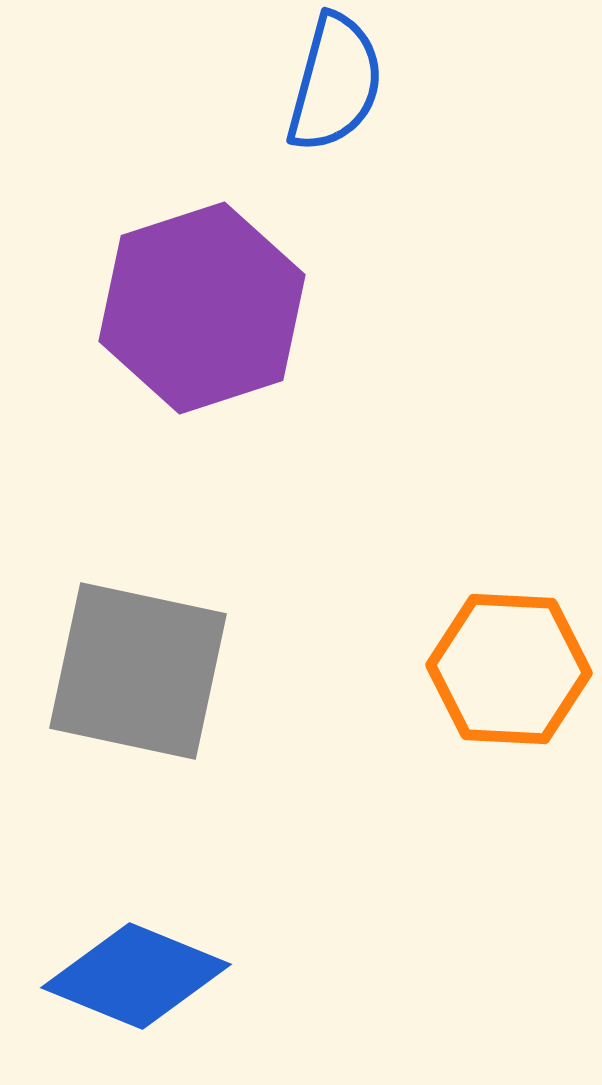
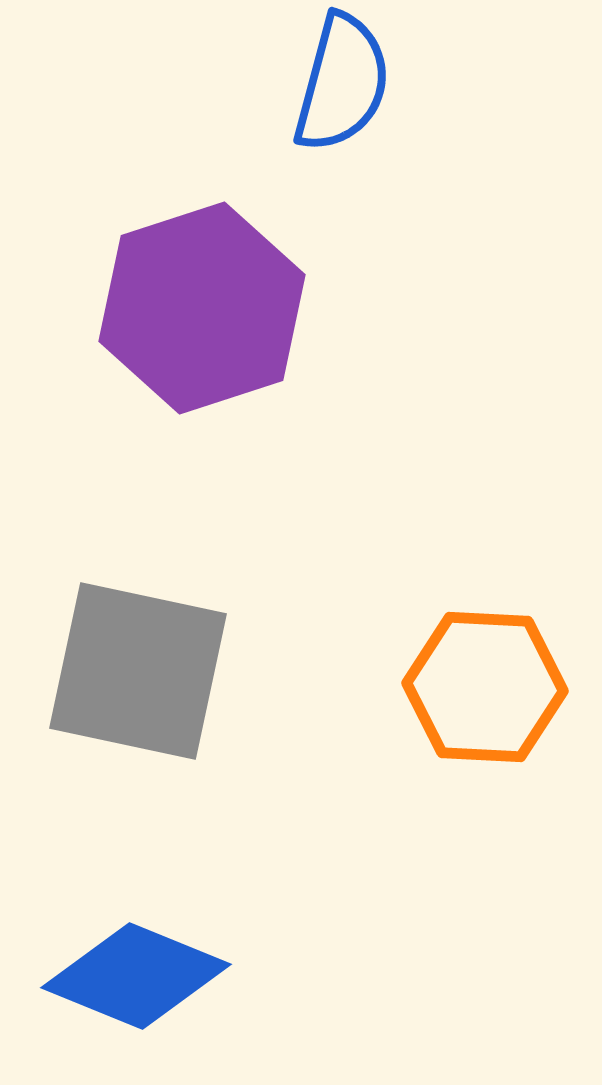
blue semicircle: moved 7 px right
orange hexagon: moved 24 px left, 18 px down
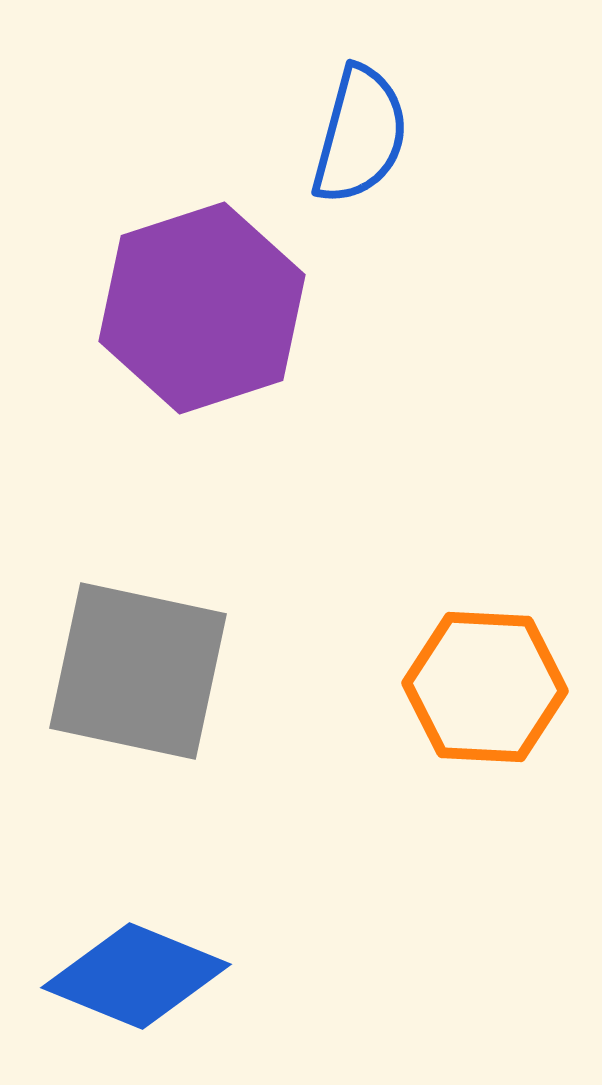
blue semicircle: moved 18 px right, 52 px down
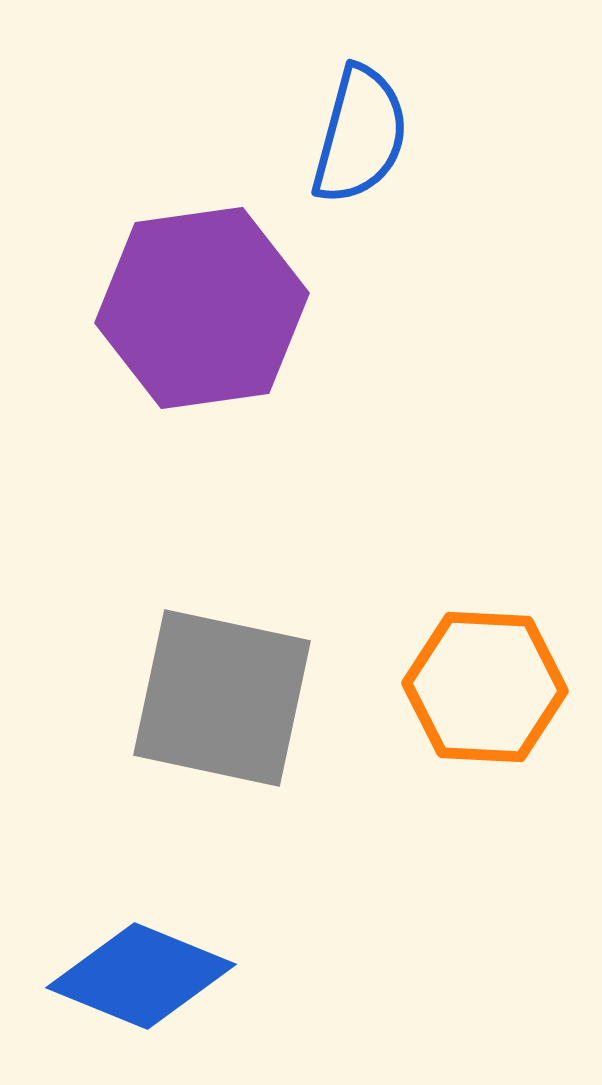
purple hexagon: rotated 10 degrees clockwise
gray square: moved 84 px right, 27 px down
blue diamond: moved 5 px right
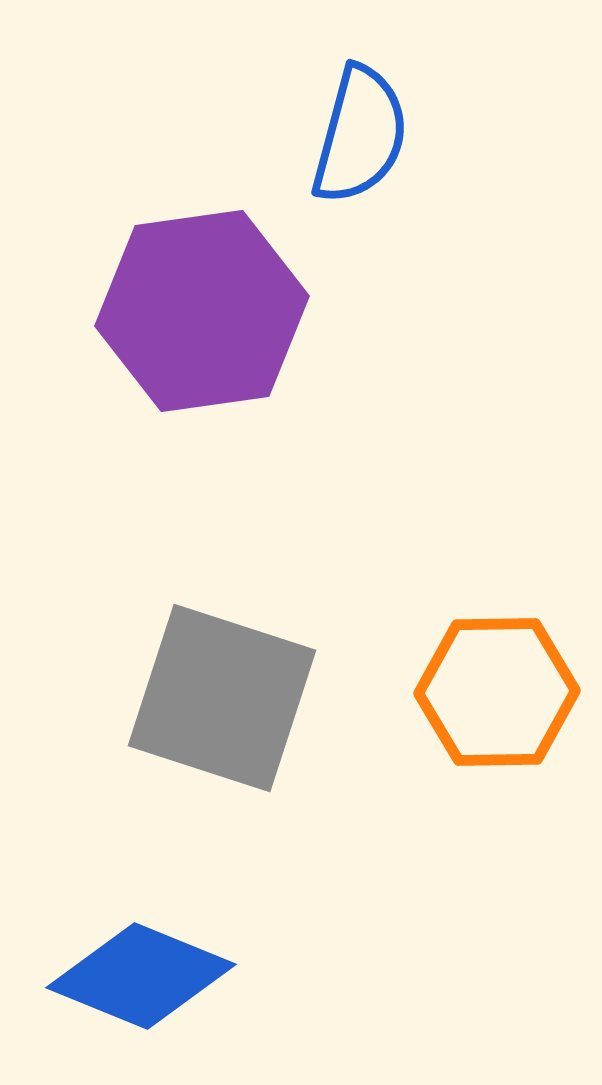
purple hexagon: moved 3 px down
orange hexagon: moved 12 px right, 5 px down; rotated 4 degrees counterclockwise
gray square: rotated 6 degrees clockwise
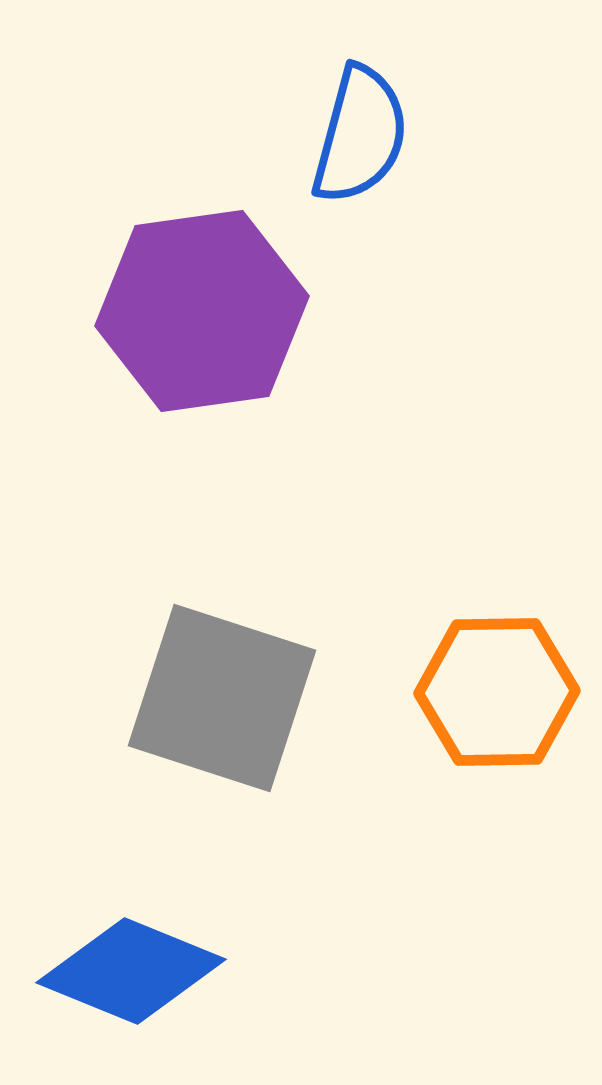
blue diamond: moved 10 px left, 5 px up
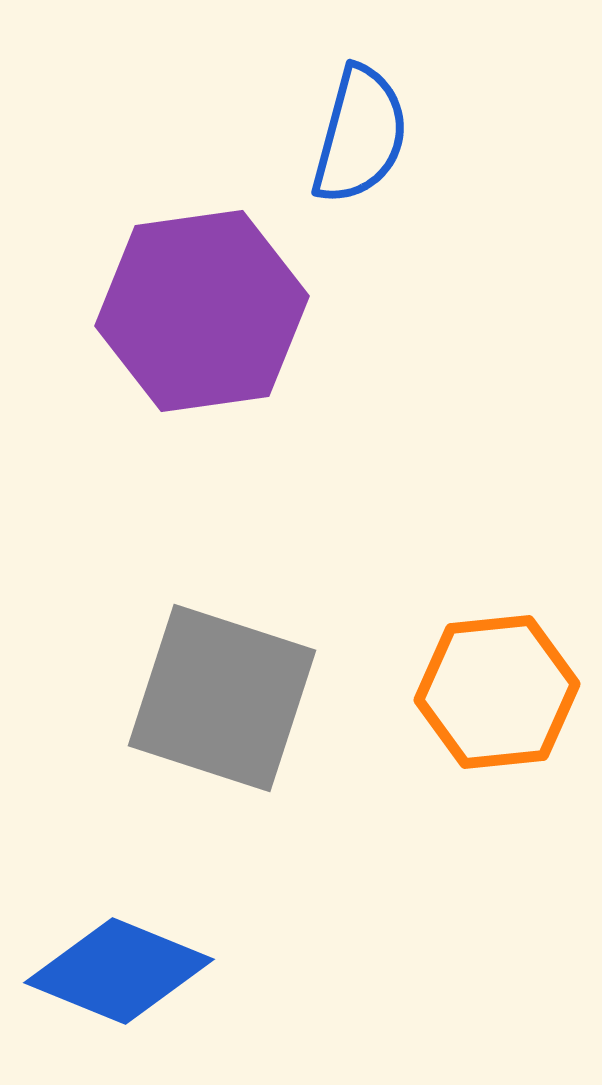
orange hexagon: rotated 5 degrees counterclockwise
blue diamond: moved 12 px left
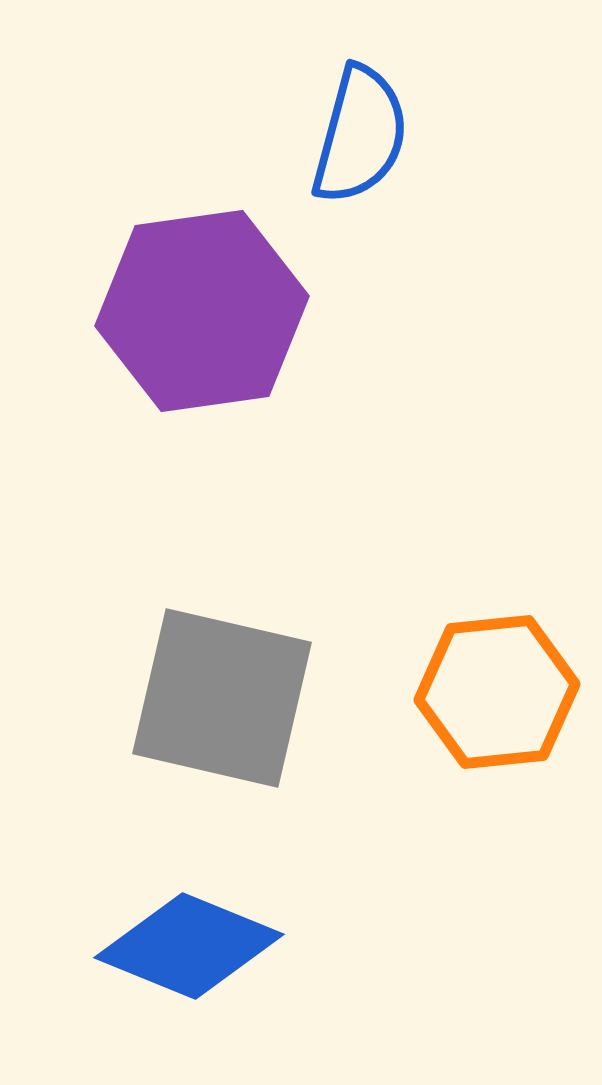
gray square: rotated 5 degrees counterclockwise
blue diamond: moved 70 px right, 25 px up
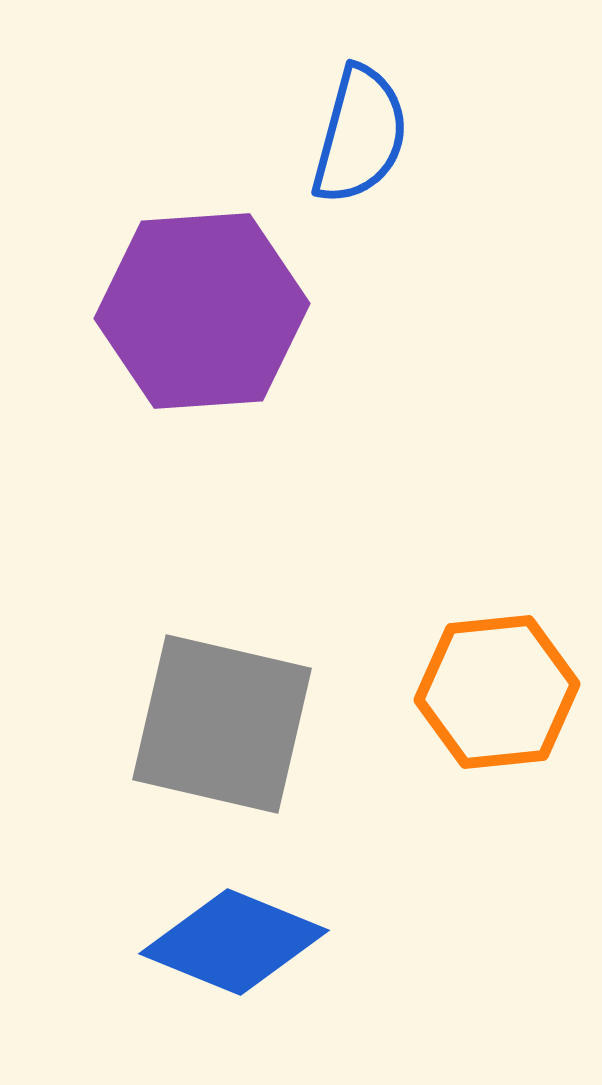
purple hexagon: rotated 4 degrees clockwise
gray square: moved 26 px down
blue diamond: moved 45 px right, 4 px up
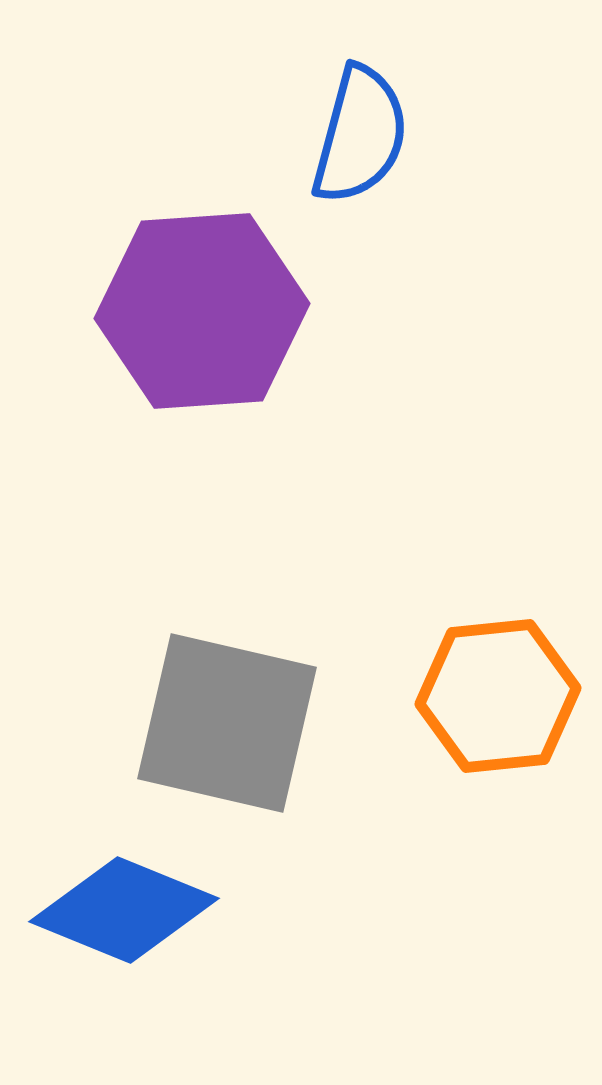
orange hexagon: moved 1 px right, 4 px down
gray square: moved 5 px right, 1 px up
blue diamond: moved 110 px left, 32 px up
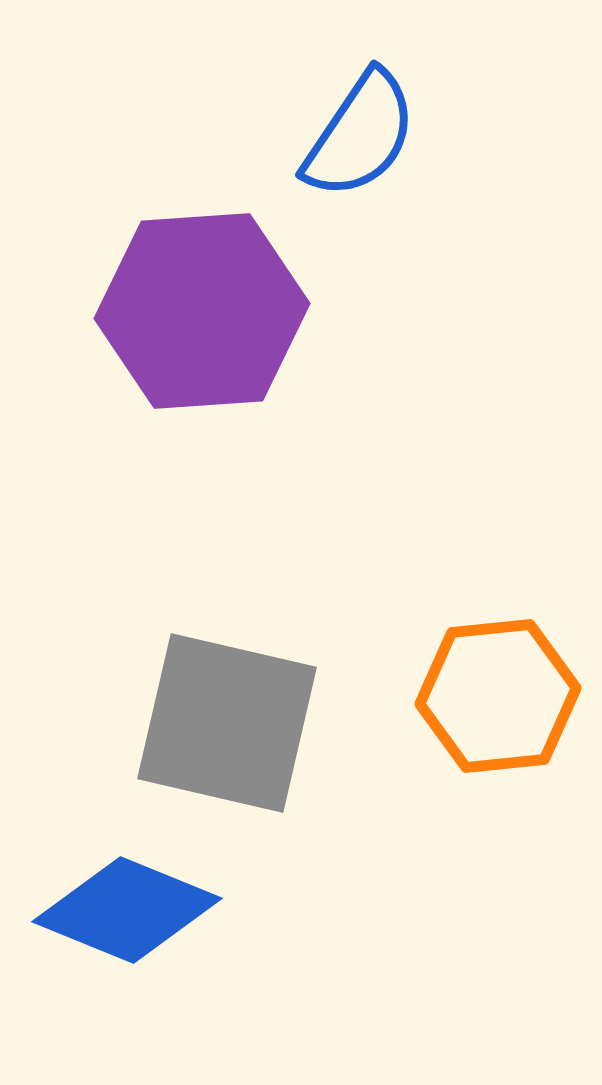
blue semicircle: rotated 19 degrees clockwise
blue diamond: moved 3 px right
